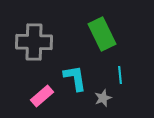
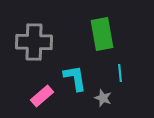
green rectangle: rotated 16 degrees clockwise
cyan line: moved 2 px up
gray star: rotated 30 degrees counterclockwise
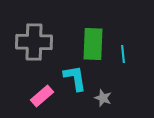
green rectangle: moved 9 px left, 10 px down; rotated 12 degrees clockwise
cyan line: moved 3 px right, 19 px up
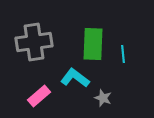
gray cross: rotated 9 degrees counterclockwise
cyan L-shape: rotated 44 degrees counterclockwise
pink rectangle: moved 3 px left
